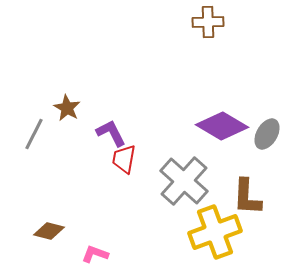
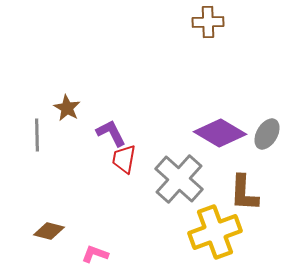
purple diamond: moved 2 px left, 7 px down
gray line: moved 3 px right, 1 px down; rotated 28 degrees counterclockwise
gray cross: moved 5 px left, 2 px up
brown L-shape: moved 3 px left, 4 px up
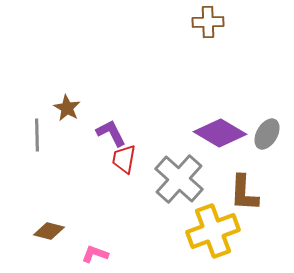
yellow cross: moved 2 px left, 1 px up
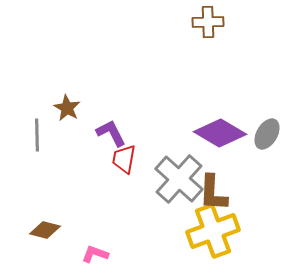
brown L-shape: moved 31 px left
brown diamond: moved 4 px left, 1 px up
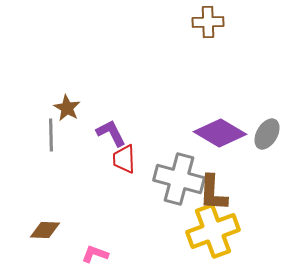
gray line: moved 14 px right
red trapezoid: rotated 12 degrees counterclockwise
gray cross: rotated 27 degrees counterclockwise
brown diamond: rotated 12 degrees counterclockwise
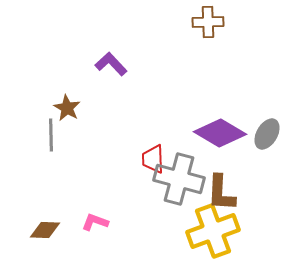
purple L-shape: moved 69 px up; rotated 16 degrees counterclockwise
red trapezoid: moved 29 px right
brown L-shape: moved 8 px right
pink L-shape: moved 32 px up
